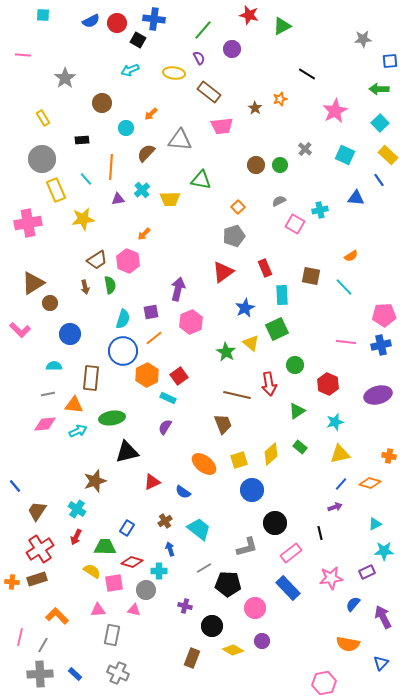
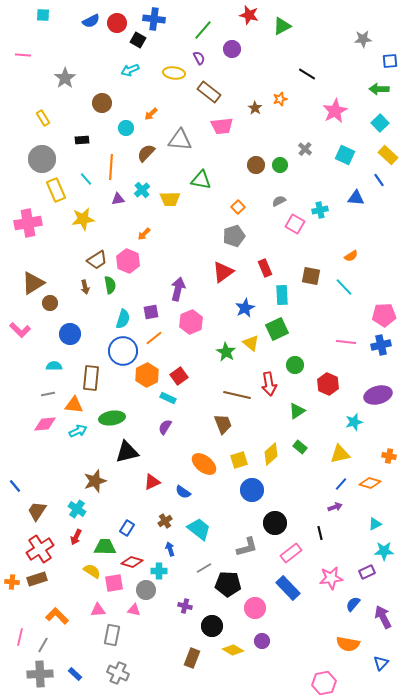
cyan star at (335, 422): moved 19 px right
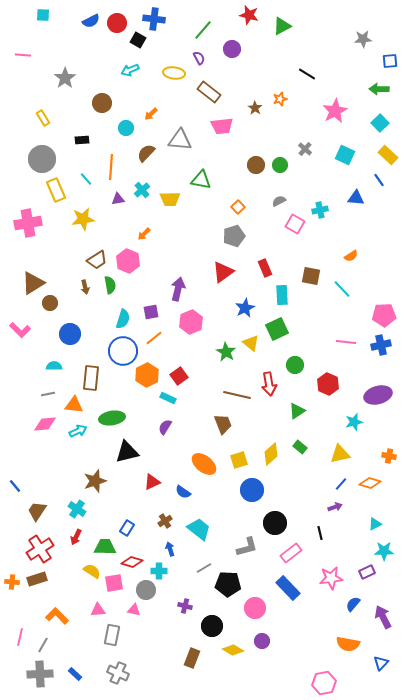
cyan line at (344, 287): moved 2 px left, 2 px down
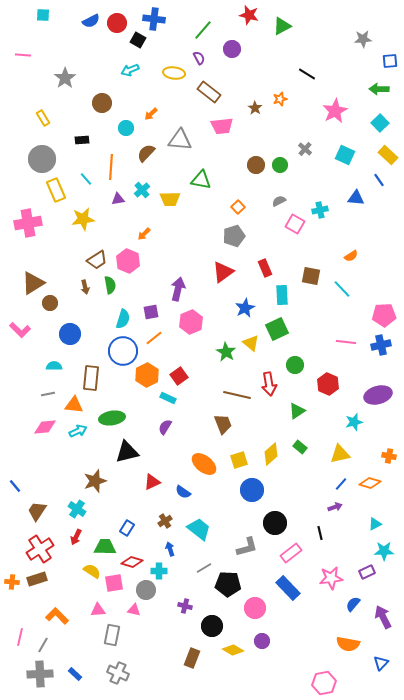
pink diamond at (45, 424): moved 3 px down
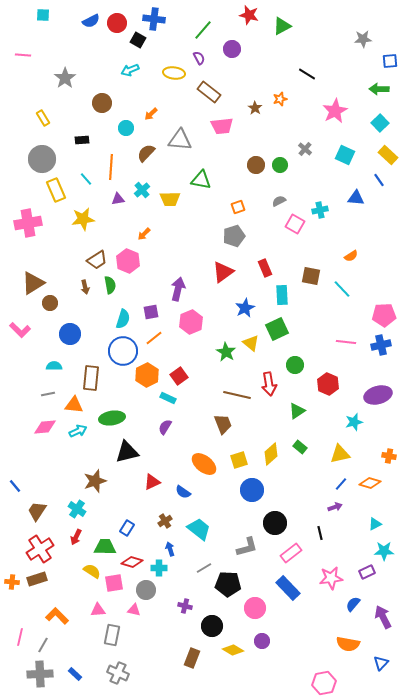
orange square at (238, 207): rotated 24 degrees clockwise
cyan cross at (159, 571): moved 3 px up
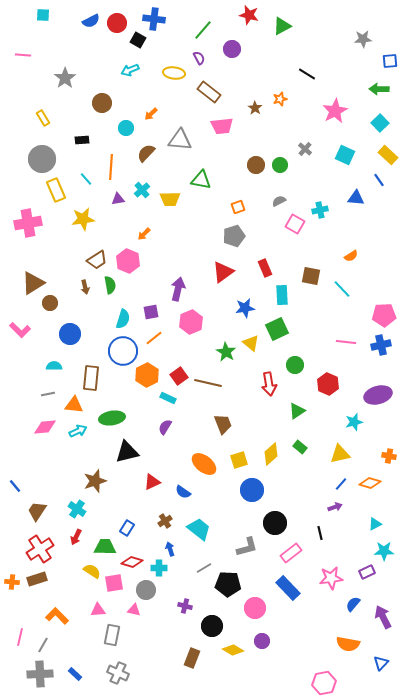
blue star at (245, 308): rotated 18 degrees clockwise
brown line at (237, 395): moved 29 px left, 12 px up
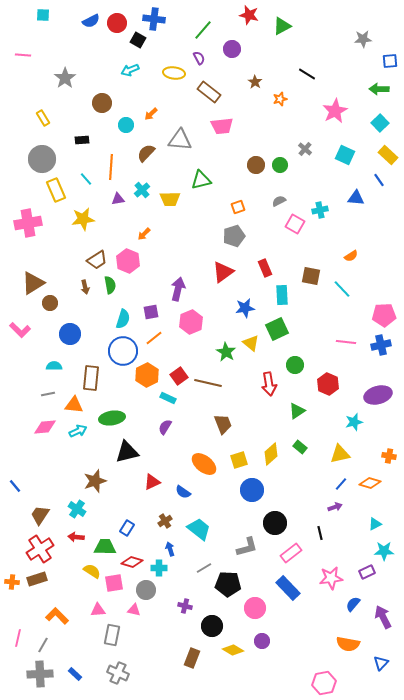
brown star at (255, 108): moved 26 px up
cyan circle at (126, 128): moved 3 px up
green triangle at (201, 180): rotated 25 degrees counterclockwise
brown trapezoid at (37, 511): moved 3 px right, 4 px down
red arrow at (76, 537): rotated 70 degrees clockwise
pink line at (20, 637): moved 2 px left, 1 px down
